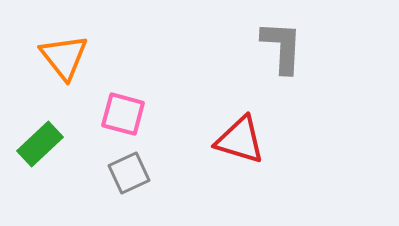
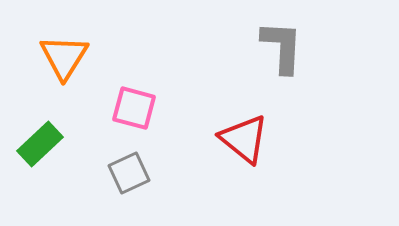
orange triangle: rotated 10 degrees clockwise
pink square: moved 11 px right, 6 px up
red triangle: moved 4 px right, 1 px up; rotated 22 degrees clockwise
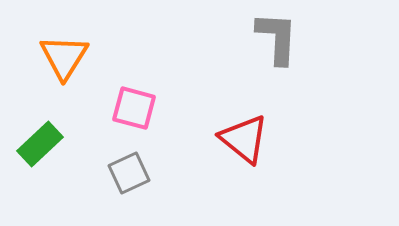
gray L-shape: moved 5 px left, 9 px up
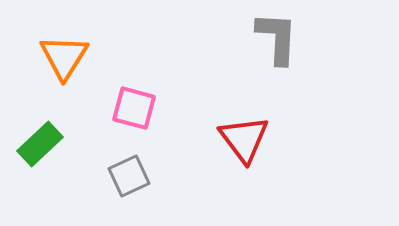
red triangle: rotated 14 degrees clockwise
gray square: moved 3 px down
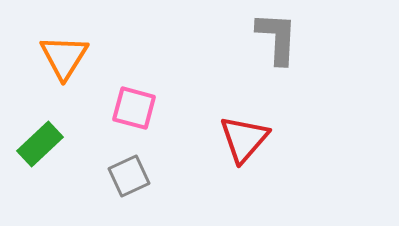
red triangle: rotated 18 degrees clockwise
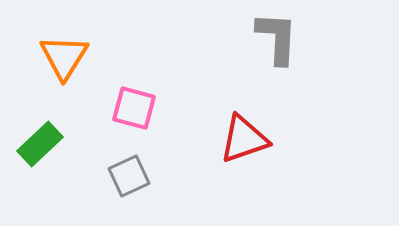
red triangle: rotated 30 degrees clockwise
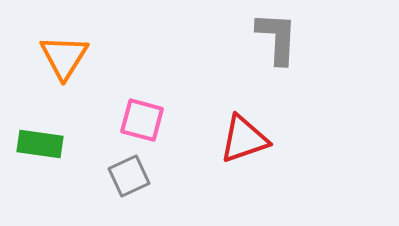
pink square: moved 8 px right, 12 px down
green rectangle: rotated 51 degrees clockwise
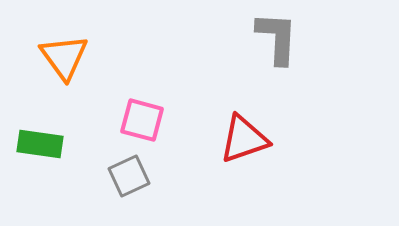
orange triangle: rotated 8 degrees counterclockwise
